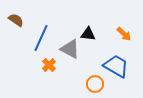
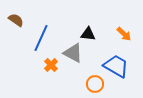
gray triangle: moved 3 px right, 4 px down
orange cross: moved 2 px right
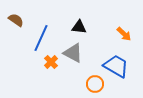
black triangle: moved 9 px left, 7 px up
orange cross: moved 3 px up
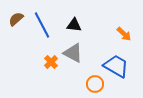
brown semicircle: moved 1 px up; rotated 77 degrees counterclockwise
black triangle: moved 5 px left, 2 px up
blue line: moved 1 px right, 13 px up; rotated 52 degrees counterclockwise
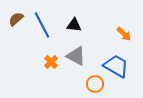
gray triangle: moved 3 px right, 3 px down
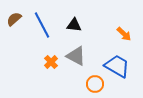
brown semicircle: moved 2 px left
blue trapezoid: moved 1 px right
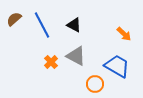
black triangle: rotated 21 degrees clockwise
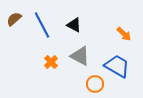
gray triangle: moved 4 px right
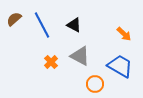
blue trapezoid: moved 3 px right
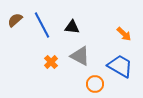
brown semicircle: moved 1 px right, 1 px down
black triangle: moved 2 px left, 2 px down; rotated 21 degrees counterclockwise
